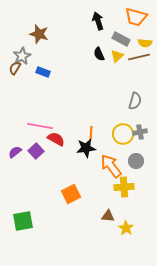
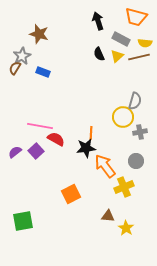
yellow circle: moved 17 px up
orange arrow: moved 6 px left
yellow cross: rotated 18 degrees counterclockwise
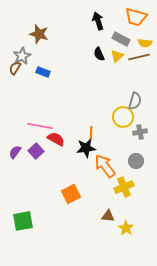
purple semicircle: rotated 16 degrees counterclockwise
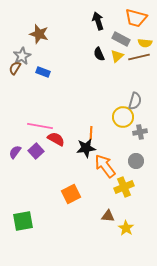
orange trapezoid: moved 1 px down
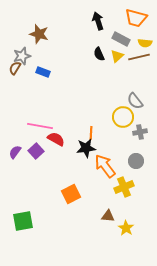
gray star: rotated 12 degrees clockwise
gray semicircle: rotated 126 degrees clockwise
